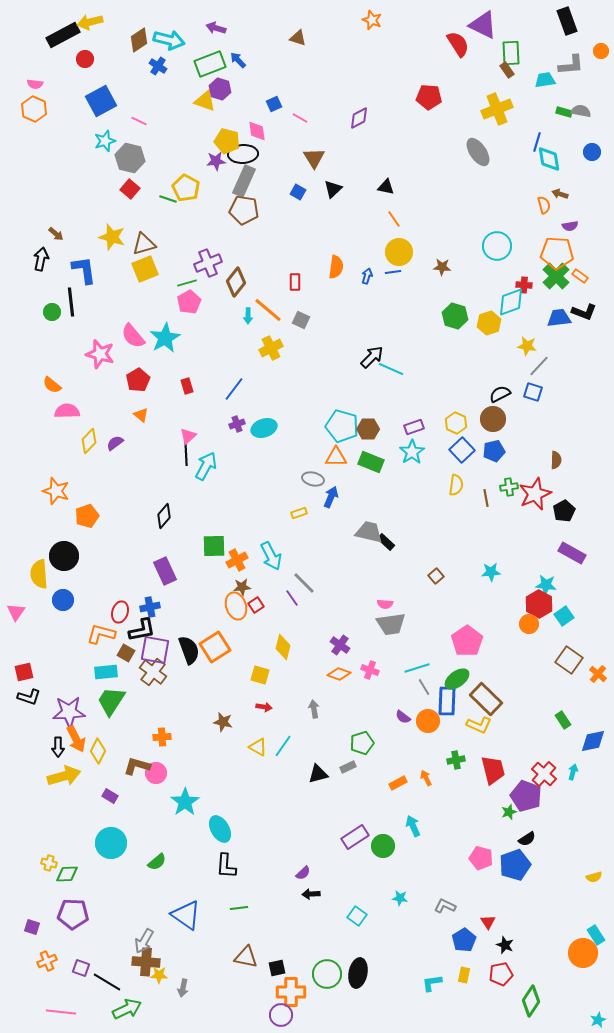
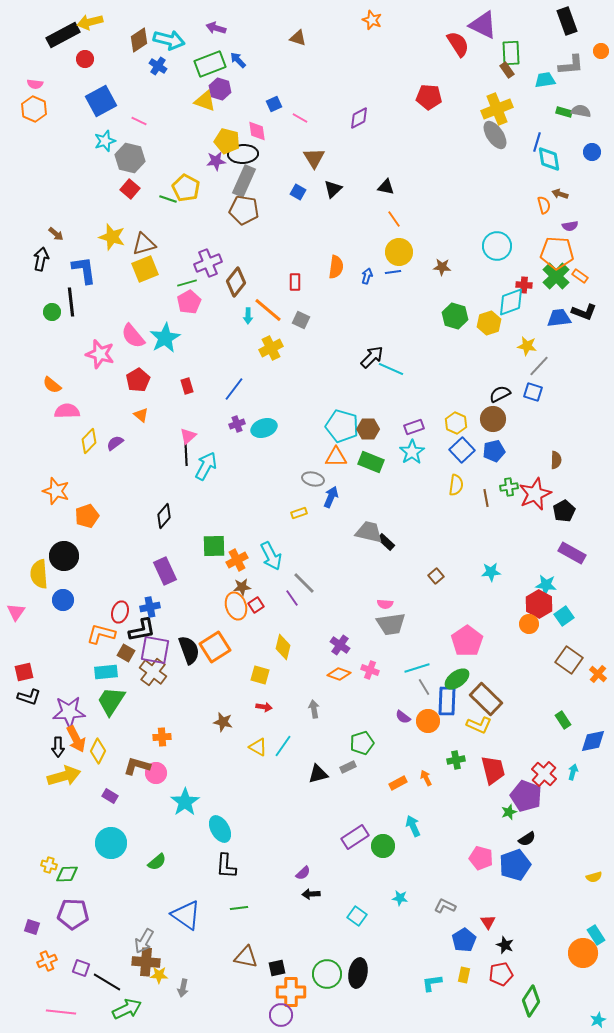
gray ellipse at (478, 152): moved 17 px right, 17 px up
yellow cross at (49, 863): moved 2 px down
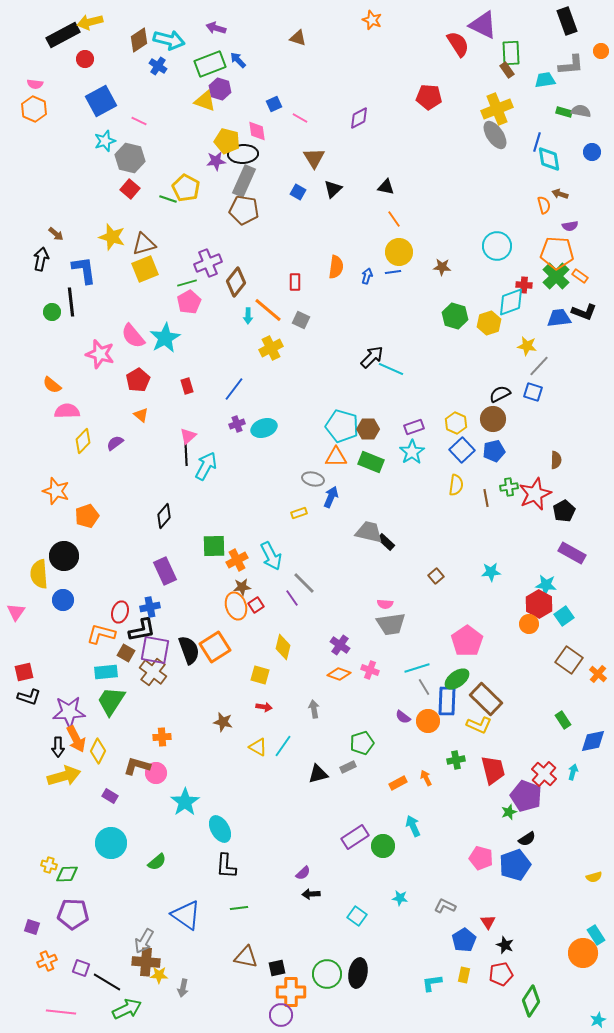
yellow diamond at (89, 441): moved 6 px left
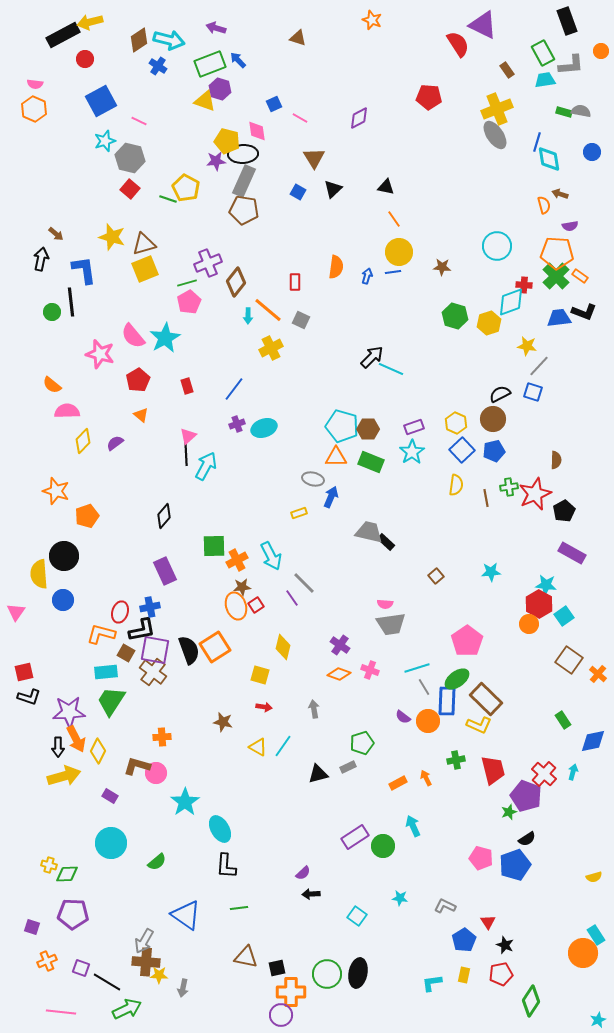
green rectangle at (511, 53): moved 32 px right; rotated 25 degrees counterclockwise
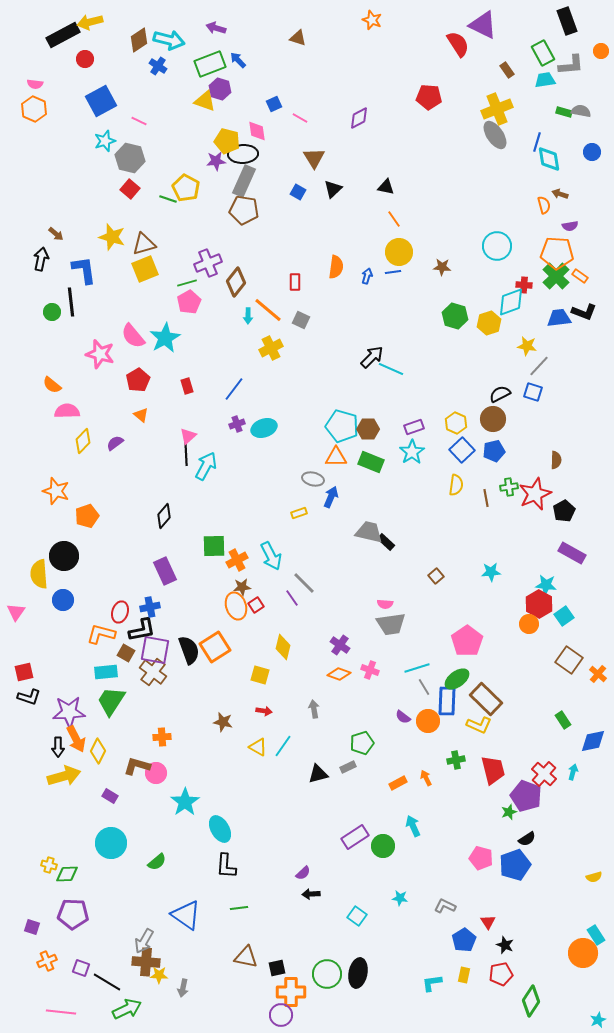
red arrow at (264, 707): moved 4 px down
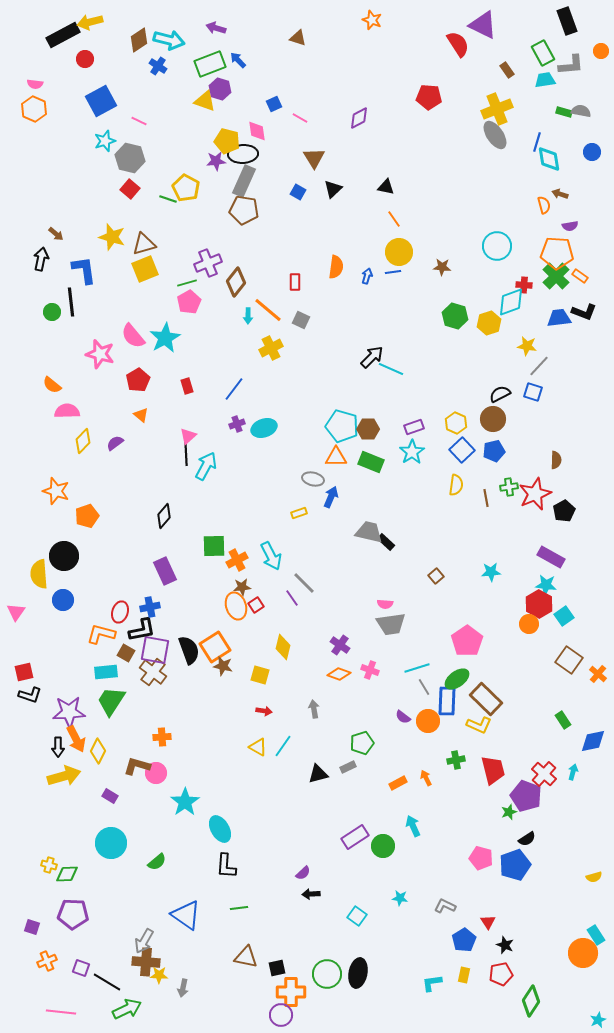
purple rectangle at (572, 553): moved 21 px left, 4 px down
black L-shape at (29, 697): moved 1 px right, 2 px up
brown star at (223, 722): moved 56 px up
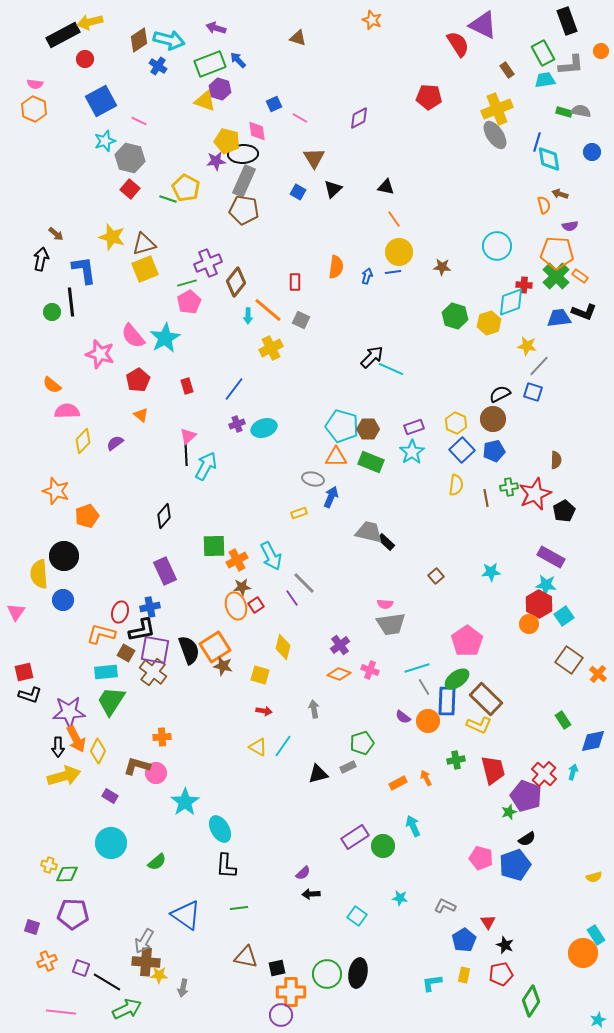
purple cross at (340, 645): rotated 18 degrees clockwise
